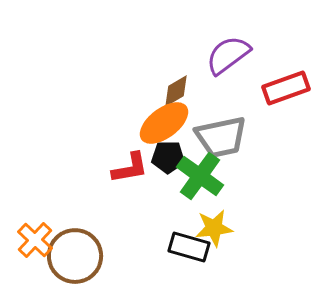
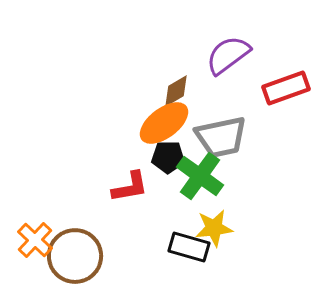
red L-shape: moved 19 px down
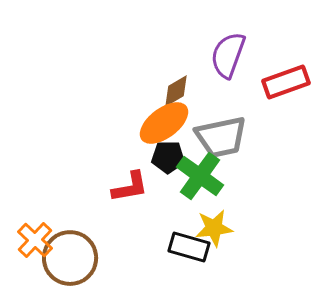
purple semicircle: rotated 33 degrees counterclockwise
red rectangle: moved 6 px up
brown circle: moved 5 px left, 2 px down
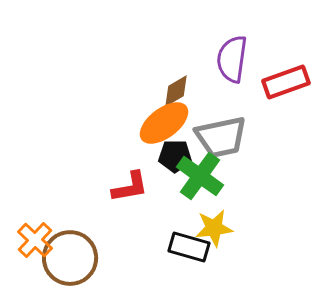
purple semicircle: moved 4 px right, 4 px down; rotated 12 degrees counterclockwise
black pentagon: moved 7 px right, 1 px up
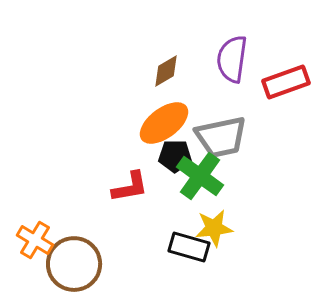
brown diamond: moved 10 px left, 20 px up
orange cross: rotated 12 degrees counterclockwise
brown circle: moved 4 px right, 6 px down
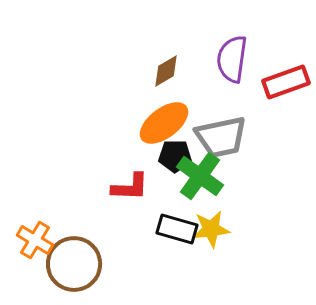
red L-shape: rotated 12 degrees clockwise
yellow star: moved 3 px left, 1 px down
black rectangle: moved 12 px left, 18 px up
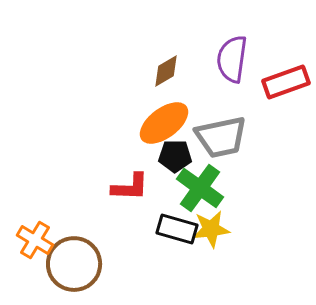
green cross: moved 12 px down
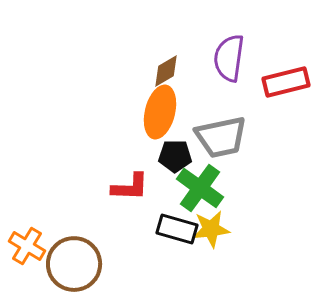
purple semicircle: moved 3 px left, 1 px up
red rectangle: rotated 6 degrees clockwise
orange ellipse: moved 4 px left, 11 px up; rotated 39 degrees counterclockwise
orange cross: moved 8 px left, 6 px down
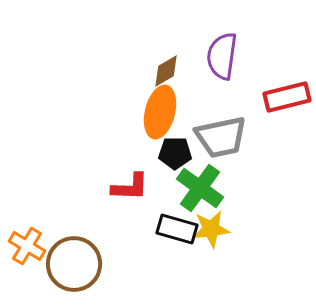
purple semicircle: moved 7 px left, 2 px up
red rectangle: moved 1 px right, 15 px down
black pentagon: moved 3 px up
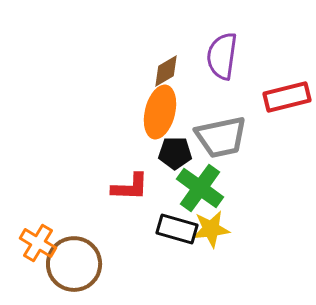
orange cross: moved 11 px right, 3 px up
